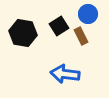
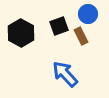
black square: rotated 12 degrees clockwise
black hexagon: moved 2 px left; rotated 20 degrees clockwise
blue arrow: rotated 40 degrees clockwise
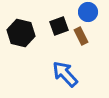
blue circle: moved 2 px up
black hexagon: rotated 16 degrees counterclockwise
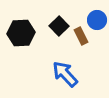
blue circle: moved 9 px right, 8 px down
black square: rotated 24 degrees counterclockwise
black hexagon: rotated 16 degrees counterclockwise
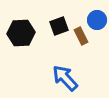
black square: rotated 24 degrees clockwise
blue arrow: moved 4 px down
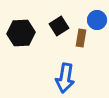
black square: rotated 12 degrees counterclockwise
brown rectangle: moved 2 px down; rotated 36 degrees clockwise
blue arrow: rotated 128 degrees counterclockwise
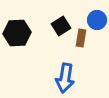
black square: moved 2 px right
black hexagon: moved 4 px left
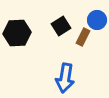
brown rectangle: moved 2 px right, 1 px up; rotated 18 degrees clockwise
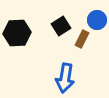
brown rectangle: moved 1 px left, 2 px down
